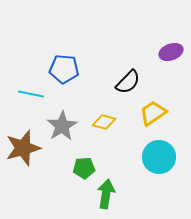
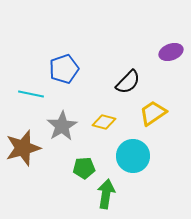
blue pentagon: rotated 24 degrees counterclockwise
cyan circle: moved 26 px left, 1 px up
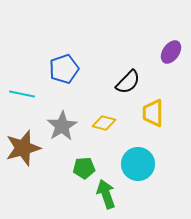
purple ellipse: rotated 35 degrees counterclockwise
cyan line: moved 9 px left
yellow trapezoid: rotated 56 degrees counterclockwise
yellow diamond: moved 1 px down
cyan circle: moved 5 px right, 8 px down
green arrow: rotated 28 degrees counterclockwise
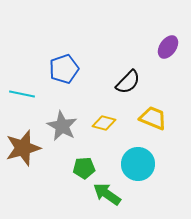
purple ellipse: moved 3 px left, 5 px up
yellow trapezoid: moved 5 px down; rotated 112 degrees clockwise
gray star: rotated 12 degrees counterclockwise
green arrow: moved 1 px right; rotated 36 degrees counterclockwise
